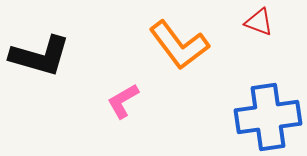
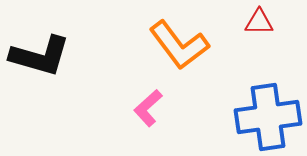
red triangle: rotated 20 degrees counterclockwise
pink L-shape: moved 25 px right, 7 px down; rotated 12 degrees counterclockwise
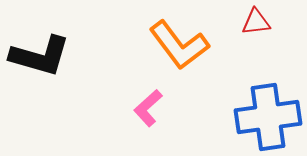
red triangle: moved 3 px left; rotated 8 degrees counterclockwise
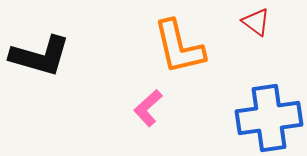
red triangle: rotated 44 degrees clockwise
orange L-shape: moved 2 px down; rotated 24 degrees clockwise
blue cross: moved 1 px right, 1 px down
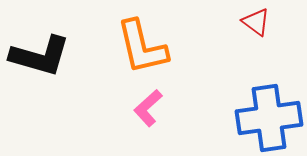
orange L-shape: moved 37 px left
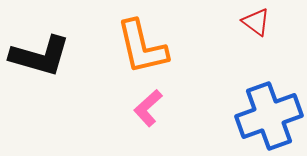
blue cross: moved 2 px up; rotated 12 degrees counterclockwise
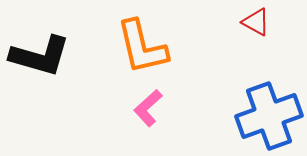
red triangle: rotated 8 degrees counterclockwise
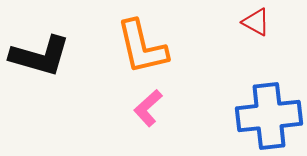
blue cross: rotated 14 degrees clockwise
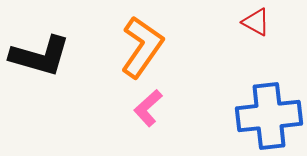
orange L-shape: rotated 132 degrees counterclockwise
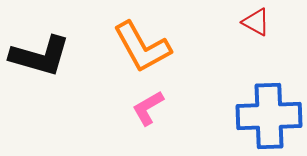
orange L-shape: rotated 116 degrees clockwise
pink L-shape: rotated 12 degrees clockwise
blue cross: rotated 4 degrees clockwise
